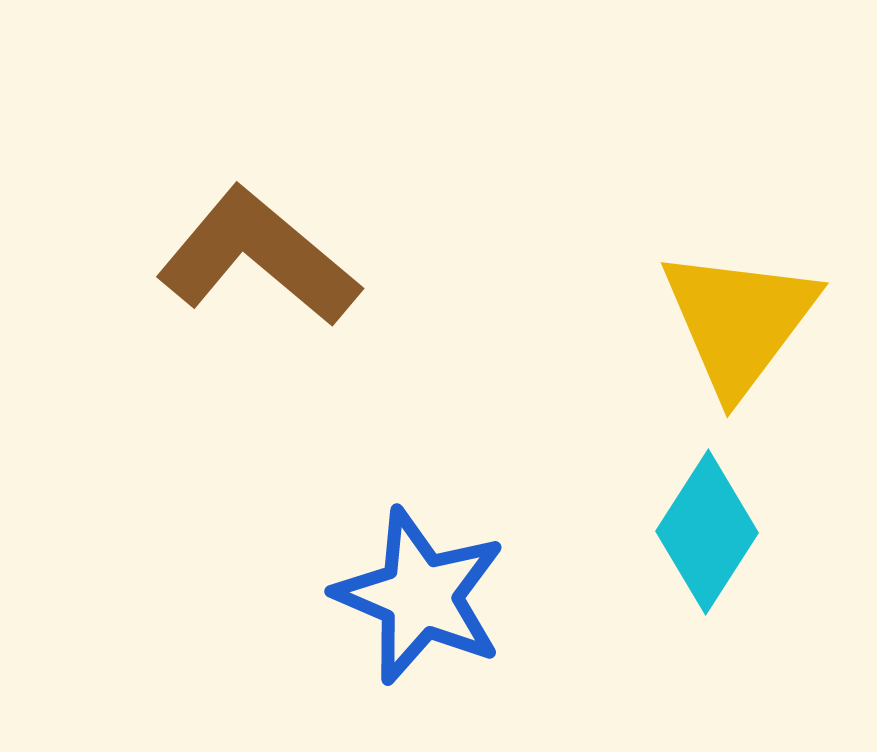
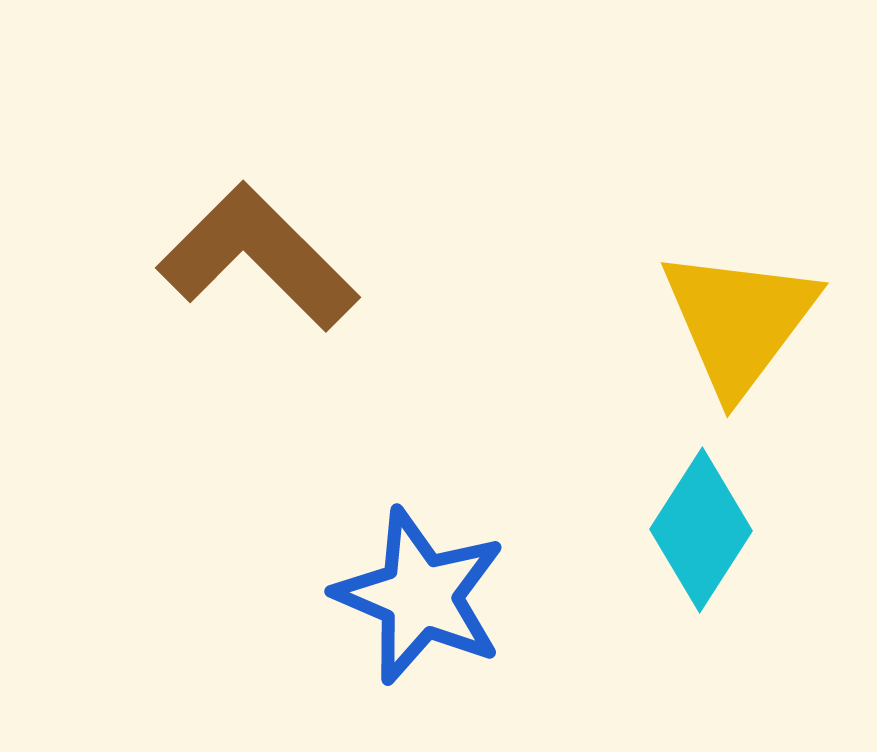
brown L-shape: rotated 5 degrees clockwise
cyan diamond: moved 6 px left, 2 px up
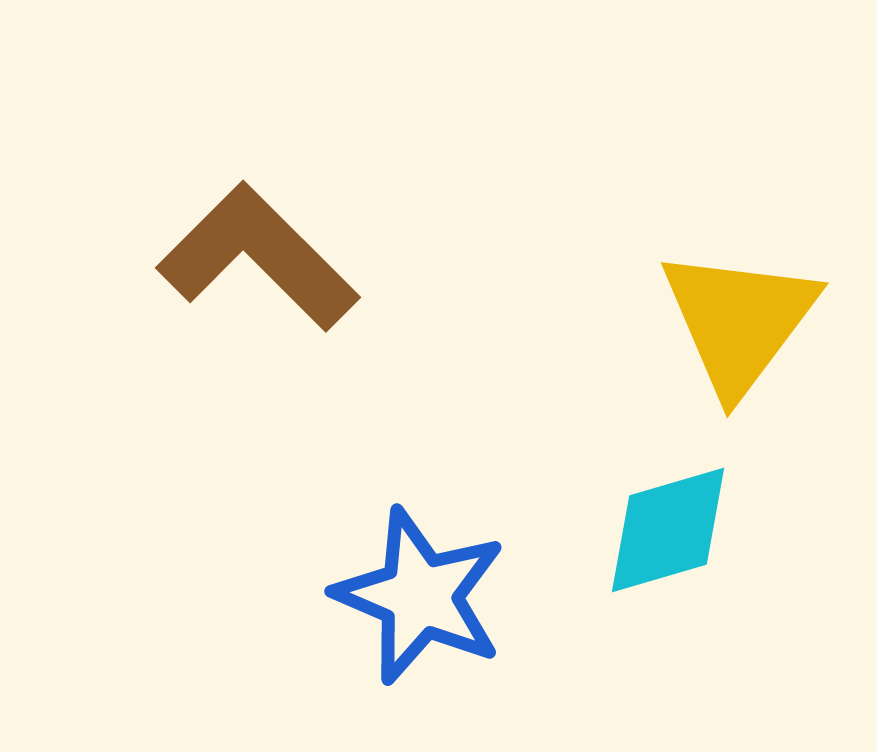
cyan diamond: moved 33 px left; rotated 41 degrees clockwise
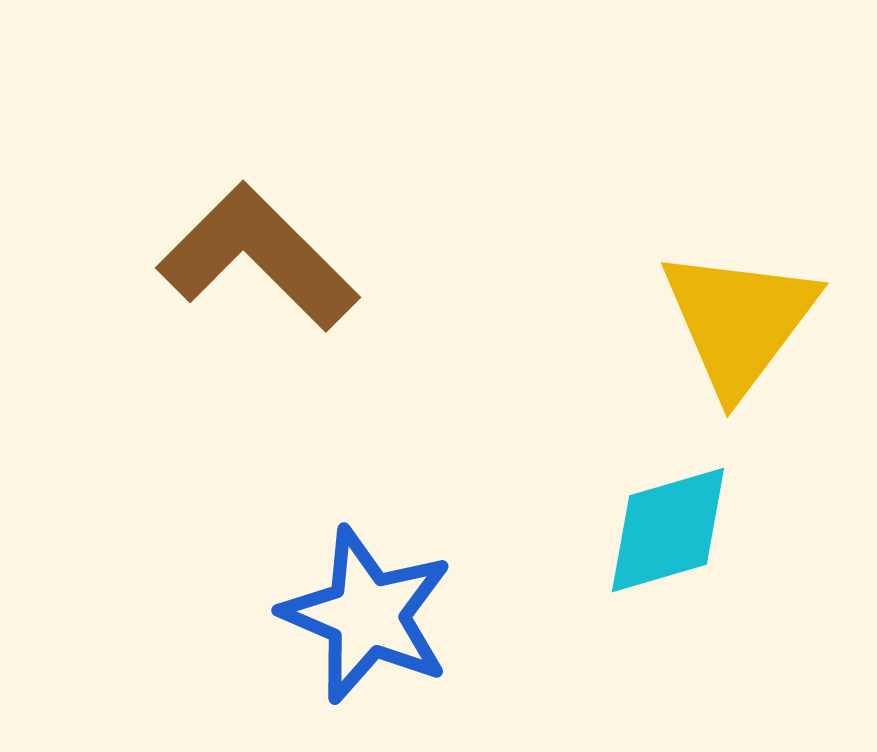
blue star: moved 53 px left, 19 px down
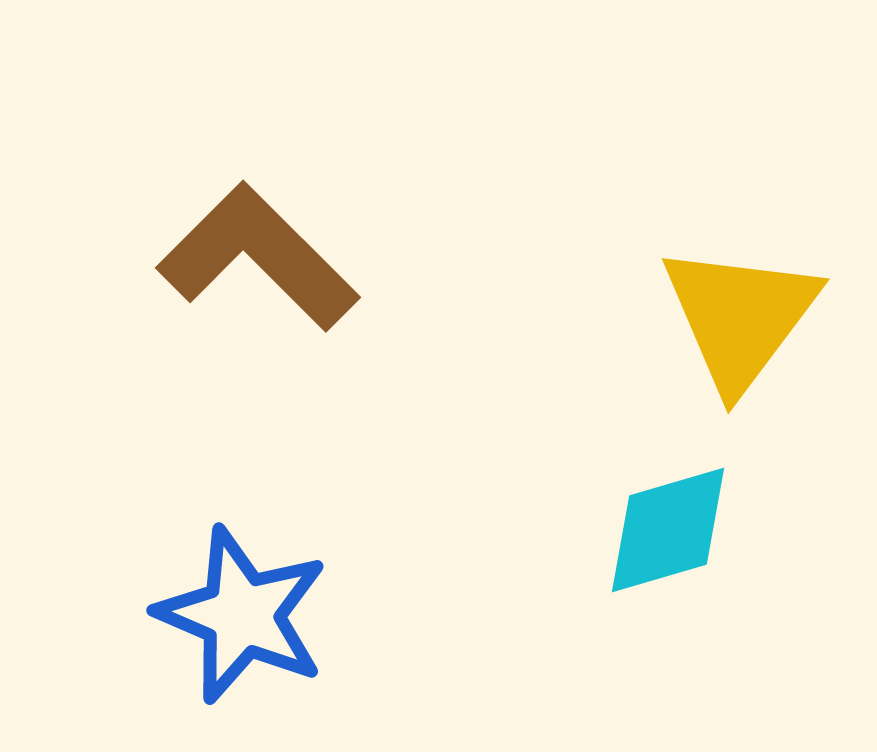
yellow triangle: moved 1 px right, 4 px up
blue star: moved 125 px left
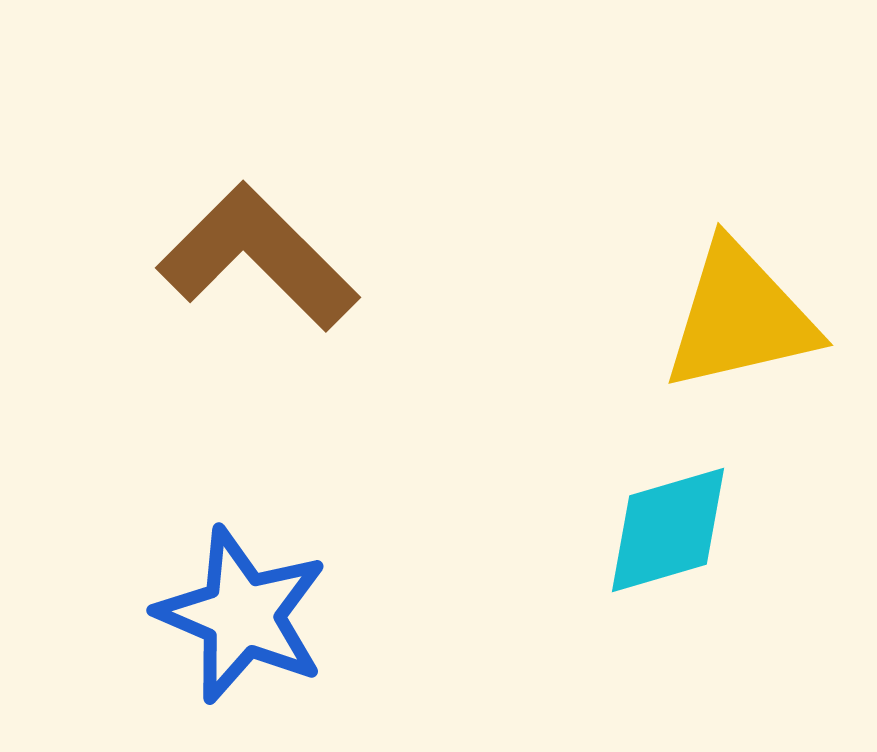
yellow triangle: rotated 40 degrees clockwise
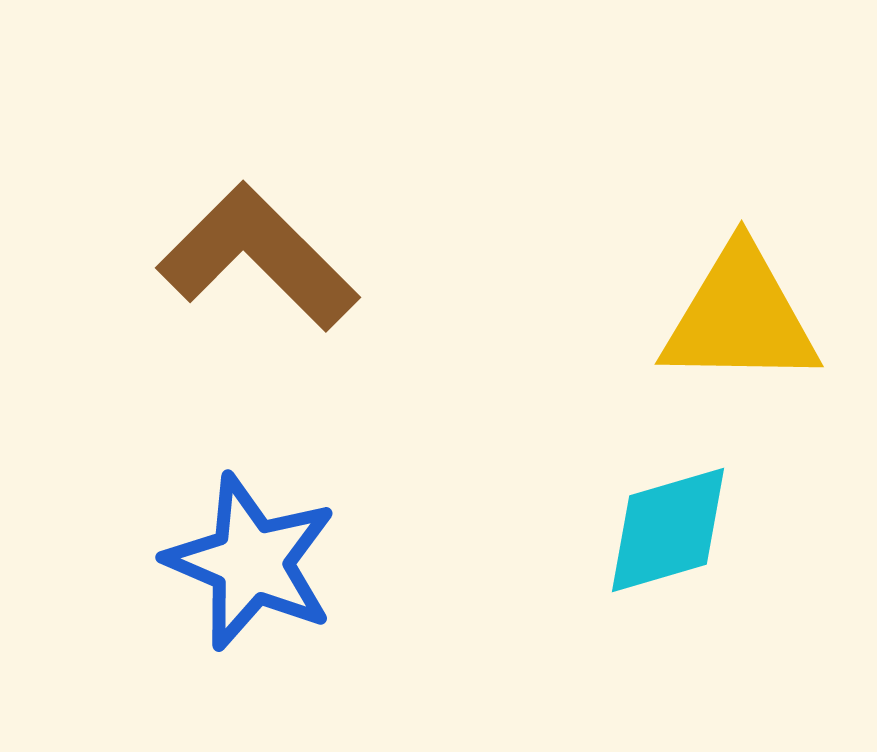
yellow triangle: rotated 14 degrees clockwise
blue star: moved 9 px right, 53 px up
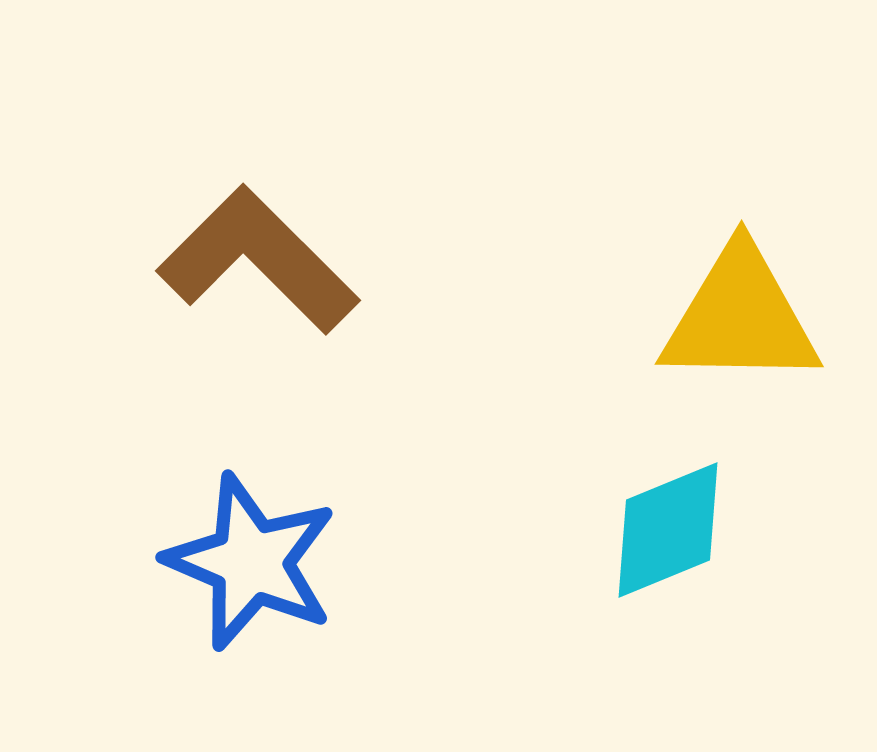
brown L-shape: moved 3 px down
cyan diamond: rotated 6 degrees counterclockwise
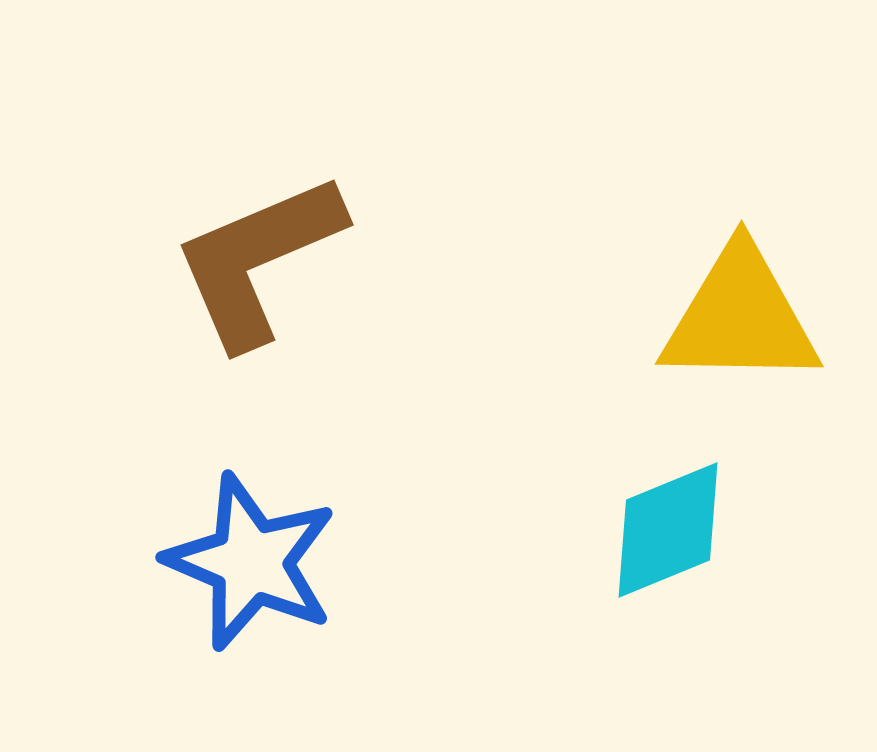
brown L-shape: rotated 68 degrees counterclockwise
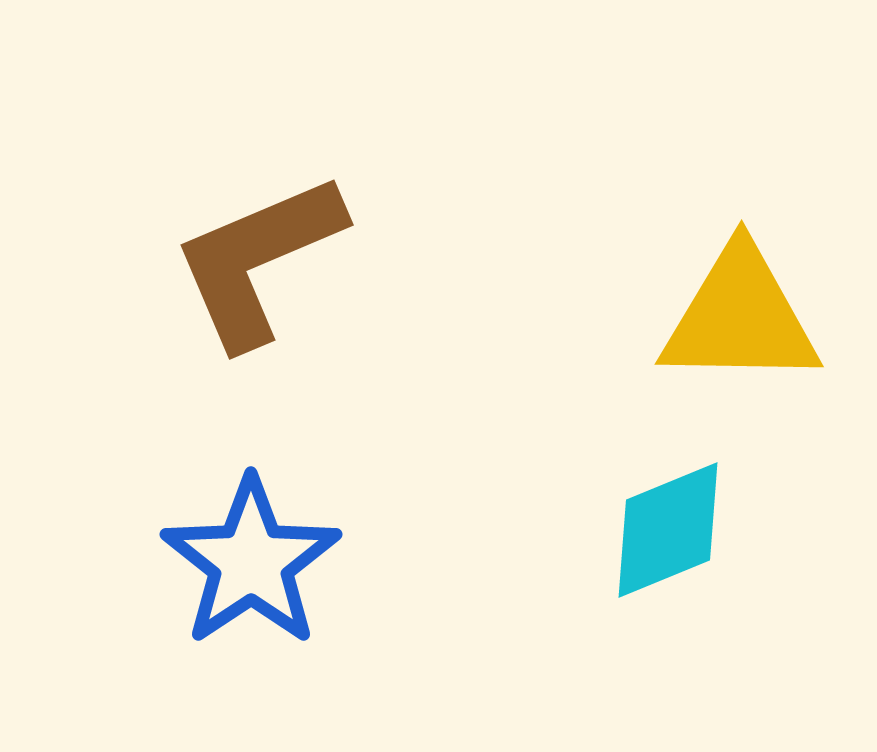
blue star: rotated 15 degrees clockwise
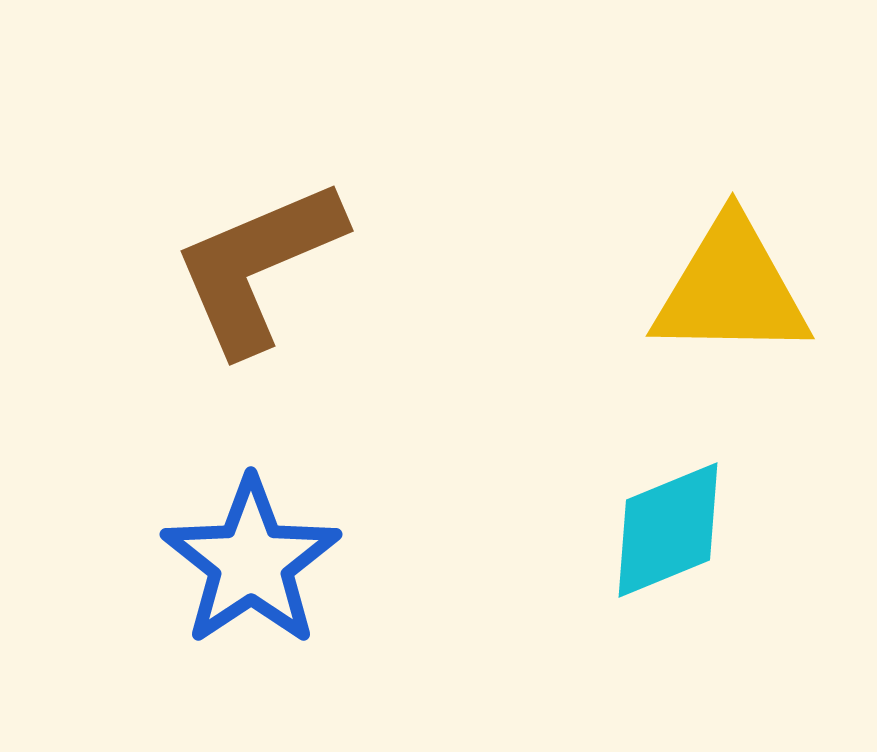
brown L-shape: moved 6 px down
yellow triangle: moved 9 px left, 28 px up
